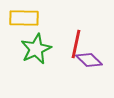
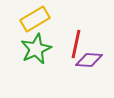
yellow rectangle: moved 11 px right, 1 px down; rotated 32 degrees counterclockwise
purple diamond: rotated 40 degrees counterclockwise
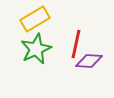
purple diamond: moved 1 px down
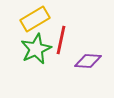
red line: moved 15 px left, 4 px up
purple diamond: moved 1 px left
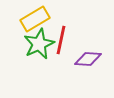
green star: moved 3 px right, 5 px up
purple diamond: moved 2 px up
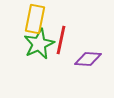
yellow rectangle: rotated 48 degrees counterclockwise
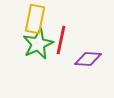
green star: moved 1 px left
